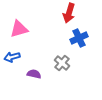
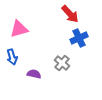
red arrow: moved 1 px right, 1 px down; rotated 60 degrees counterclockwise
blue arrow: rotated 91 degrees counterclockwise
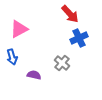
pink triangle: rotated 12 degrees counterclockwise
purple semicircle: moved 1 px down
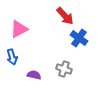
red arrow: moved 5 px left, 2 px down
blue cross: rotated 30 degrees counterclockwise
gray cross: moved 2 px right, 6 px down; rotated 21 degrees counterclockwise
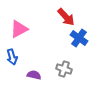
red arrow: moved 1 px right, 1 px down
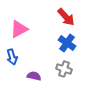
blue cross: moved 12 px left, 5 px down
purple semicircle: moved 1 px down
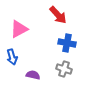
red arrow: moved 8 px left, 2 px up
blue cross: rotated 24 degrees counterclockwise
purple semicircle: moved 1 px left, 1 px up
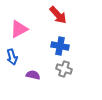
blue cross: moved 7 px left, 3 px down
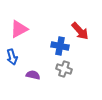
red arrow: moved 22 px right, 16 px down
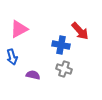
blue cross: moved 1 px right, 1 px up
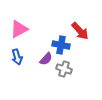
blue arrow: moved 5 px right
purple semicircle: moved 13 px right, 16 px up; rotated 120 degrees clockwise
